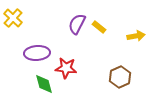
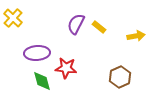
purple semicircle: moved 1 px left
green diamond: moved 2 px left, 3 px up
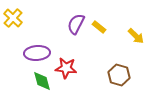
yellow arrow: rotated 54 degrees clockwise
brown hexagon: moved 1 px left, 2 px up; rotated 20 degrees counterclockwise
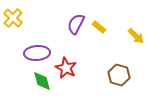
red star: rotated 20 degrees clockwise
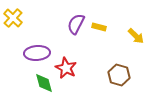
yellow rectangle: rotated 24 degrees counterclockwise
green diamond: moved 2 px right, 2 px down
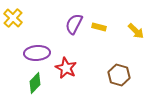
purple semicircle: moved 2 px left
yellow arrow: moved 5 px up
green diamond: moved 9 px left; rotated 60 degrees clockwise
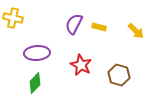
yellow cross: rotated 30 degrees counterclockwise
red star: moved 15 px right, 3 px up
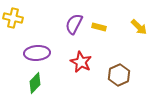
yellow arrow: moved 3 px right, 4 px up
red star: moved 3 px up
brown hexagon: rotated 20 degrees clockwise
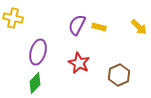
purple semicircle: moved 3 px right, 1 px down
purple ellipse: moved 1 px right, 1 px up; rotated 70 degrees counterclockwise
red star: moved 2 px left, 1 px down
